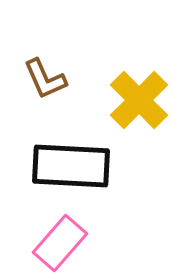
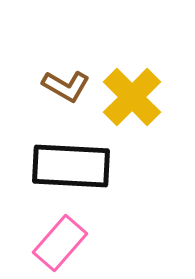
brown L-shape: moved 21 px right, 7 px down; rotated 36 degrees counterclockwise
yellow cross: moved 7 px left, 3 px up
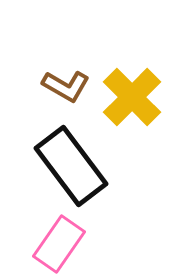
black rectangle: rotated 50 degrees clockwise
pink rectangle: moved 1 px left, 1 px down; rotated 6 degrees counterclockwise
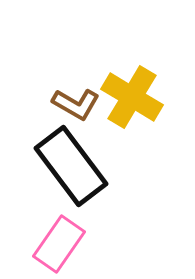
brown L-shape: moved 10 px right, 18 px down
yellow cross: rotated 14 degrees counterclockwise
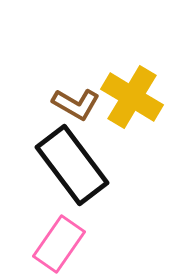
black rectangle: moved 1 px right, 1 px up
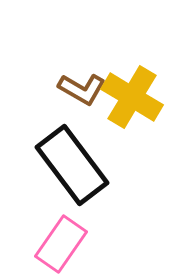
brown L-shape: moved 6 px right, 15 px up
pink rectangle: moved 2 px right
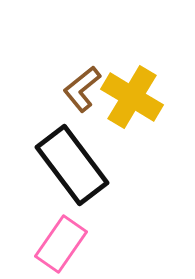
brown L-shape: rotated 111 degrees clockwise
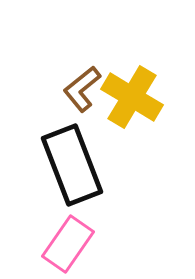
black rectangle: rotated 16 degrees clockwise
pink rectangle: moved 7 px right
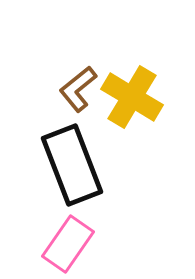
brown L-shape: moved 4 px left
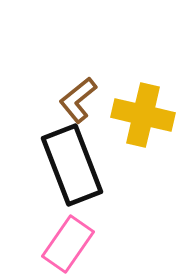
brown L-shape: moved 11 px down
yellow cross: moved 11 px right, 18 px down; rotated 18 degrees counterclockwise
